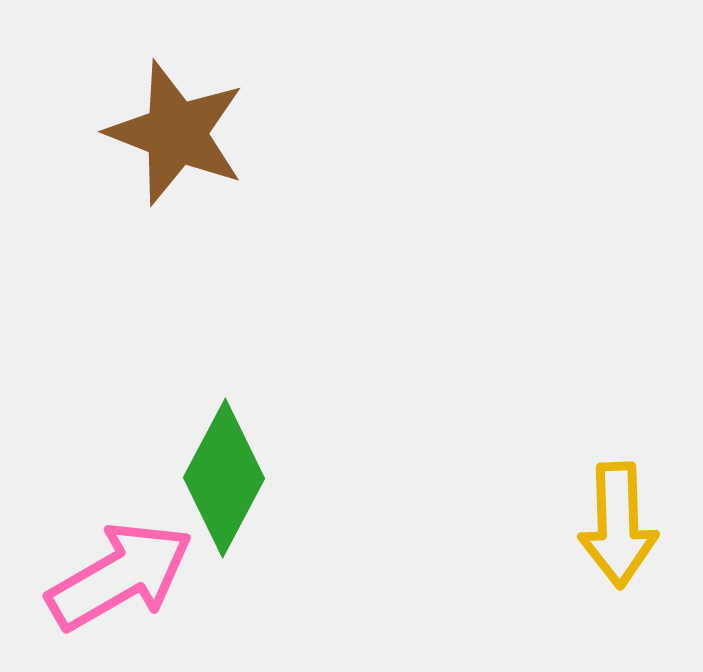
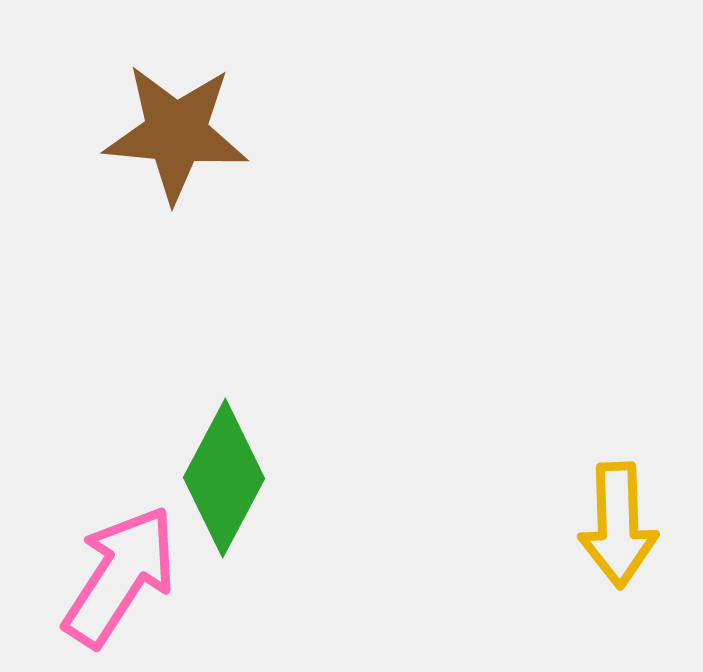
brown star: rotated 16 degrees counterclockwise
pink arrow: rotated 27 degrees counterclockwise
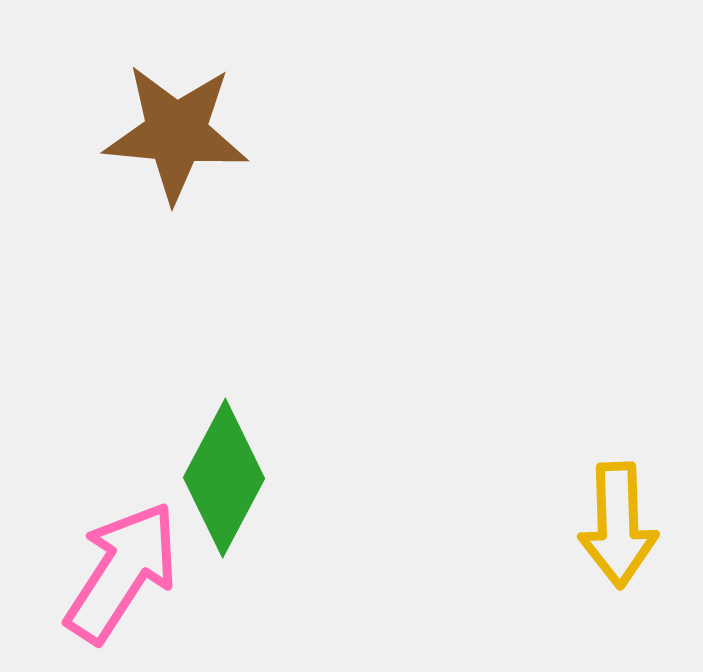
pink arrow: moved 2 px right, 4 px up
